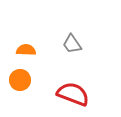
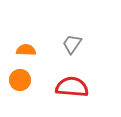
gray trapezoid: rotated 70 degrees clockwise
red semicircle: moved 1 px left, 7 px up; rotated 16 degrees counterclockwise
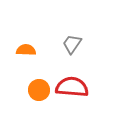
orange circle: moved 19 px right, 10 px down
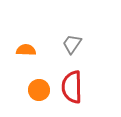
red semicircle: rotated 96 degrees counterclockwise
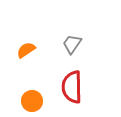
orange semicircle: rotated 36 degrees counterclockwise
orange circle: moved 7 px left, 11 px down
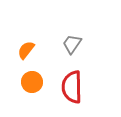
orange semicircle: rotated 18 degrees counterclockwise
orange circle: moved 19 px up
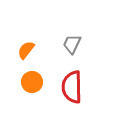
gray trapezoid: rotated 10 degrees counterclockwise
